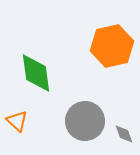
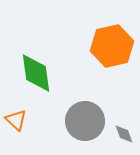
orange triangle: moved 1 px left, 1 px up
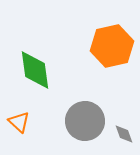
green diamond: moved 1 px left, 3 px up
orange triangle: moved 3 px right, 2 px down
